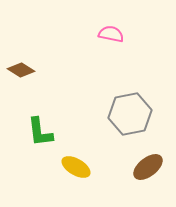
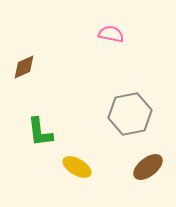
brown diamond: moved 3 px right, 3 px up; rotated 56 degrees counterclockwise
yellow ellipse: moved 1 px right
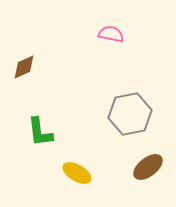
yellow ellipse: moved 6 px down
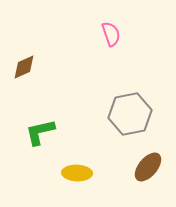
pink semicircle: rotated 60 degrees clockwise
green L-shape: rotated 84 degrees clockwise
brown ellipse: rotated 12 degrees counterclockwise
yellow ellipse: rotated 28 degrees counterclockwise
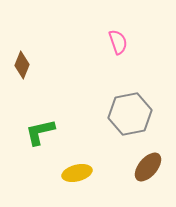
pink semicircle: moved 7 px right, 8 px down
brown diamond: moved 2 px left, 2 px up; rotated 44 degrees counterclockwise
yellow ellipse: rotated 16 degrees counterclockwise
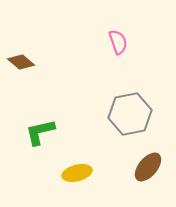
brown diamond: moved 1 px left, 3 px up; rotated 72 degrees counterclockwise
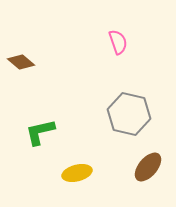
gray hexagon: moved 1 px left; rotated 24 degrees clockwise
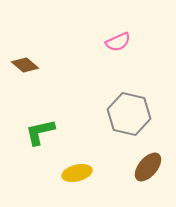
pink semicircle: rotated 85 degrees clockwise
brown diamond: moved 4 px right, 3 px down
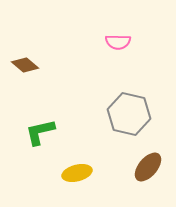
pink semicircle: rotated 25 degrees clockwise
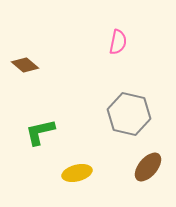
pink semicircle: rotated 80 degrees counterclockwise
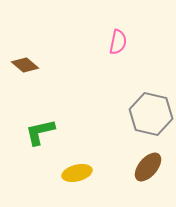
gray hexagon: moved 22 px right
